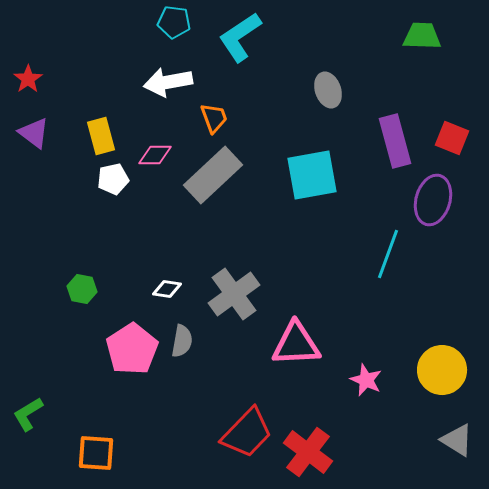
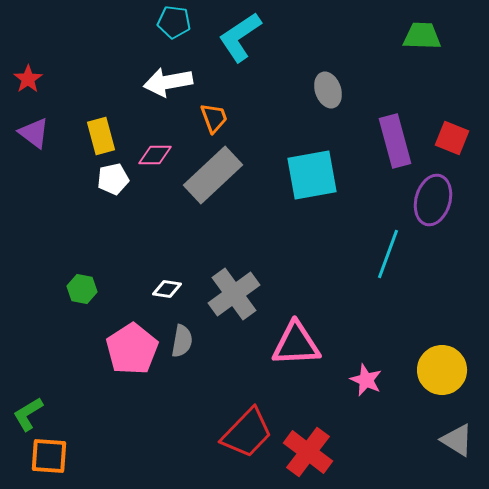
orange square: moved 47 px left, 3 px down
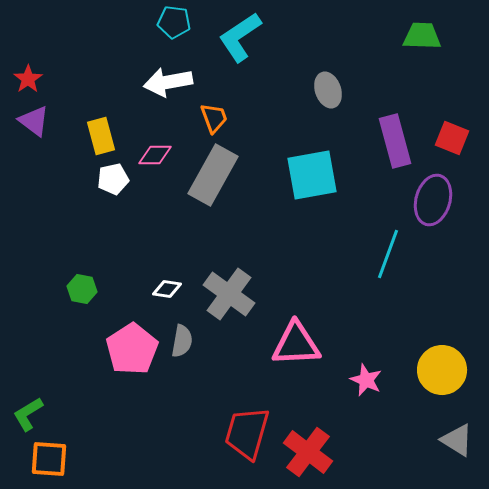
purple triangle: moved 12 px up
gray rectangle: rotated 18 degrees counterclockwise
gray cross: moved 5 px left; rotated 18 degrees counterclockwise
red trapezoid: rotated 152 degrees clockwise
orange square: moved 3 px down
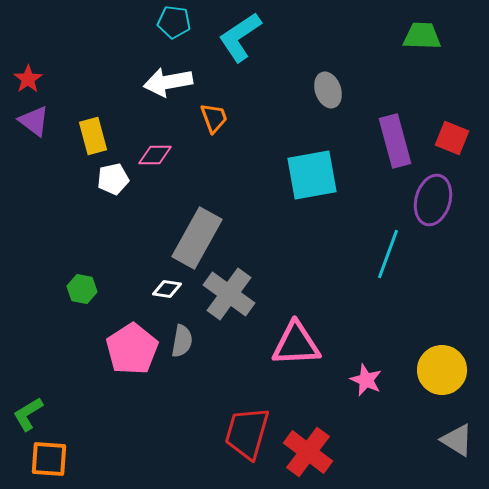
yellow rectangle: moved 8 px left
gray rectangle: moved 16 px left, 63 px down
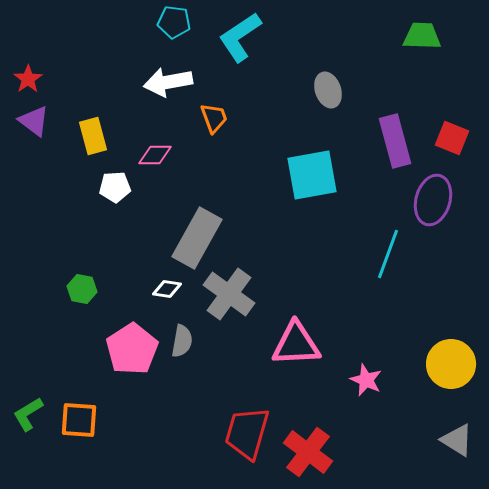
white pentagon: moved 2 px right, 8 px down; rotated 8 degrees clockwise
yellow circle: moved 9 px right, 6 px up
orange square: moved 30 px right, 39 px up
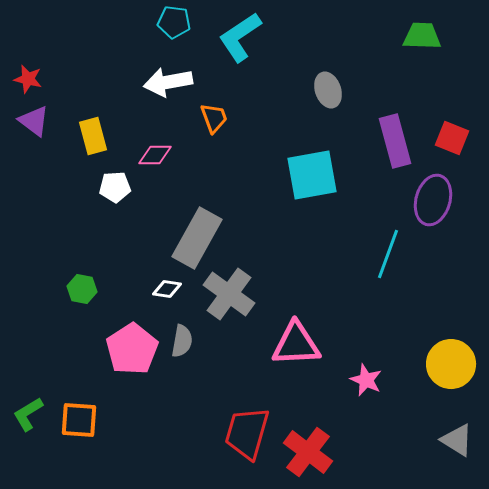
red star: rotated 24 degrees counterclockwise
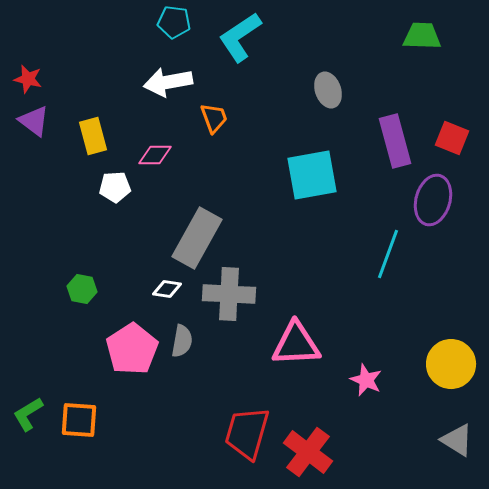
gray cross: rotated 33 degrees counterclockwise
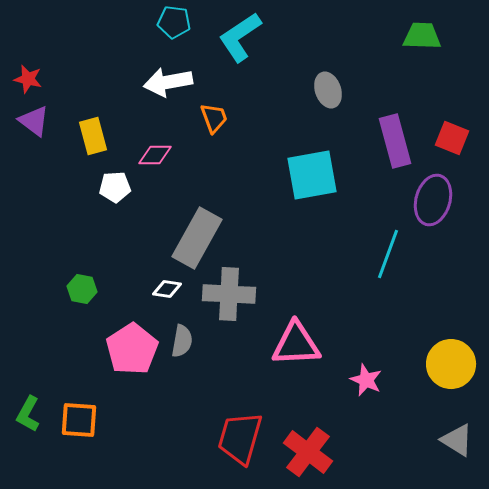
green L-shape: rotated 30 degrees counterclockwise
red trapezoid: moved 7 px left, 5 px down
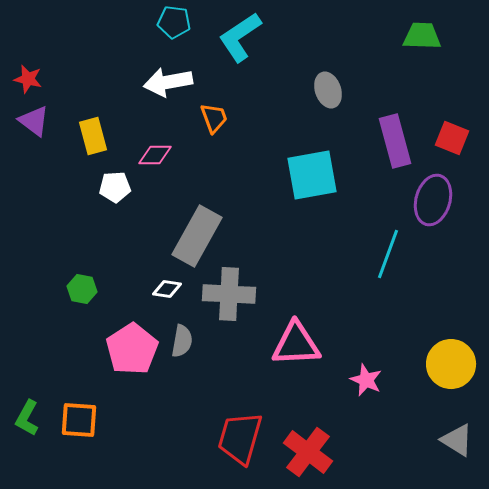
gray rectangle: moved 2 px up
green L-shape: moved 1 px left, 4 px down
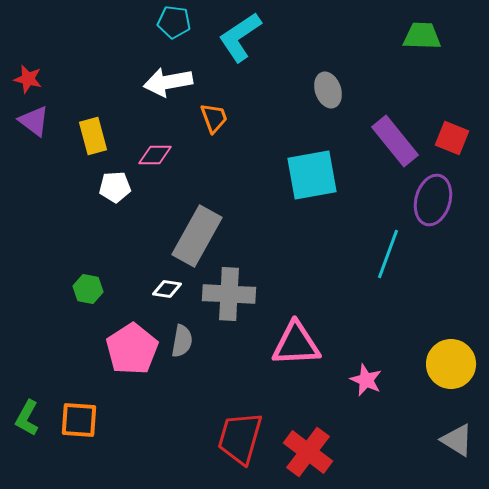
purple rectangle: rotated 24 degrees counterclockwise
green hexagon: moved 6 px right
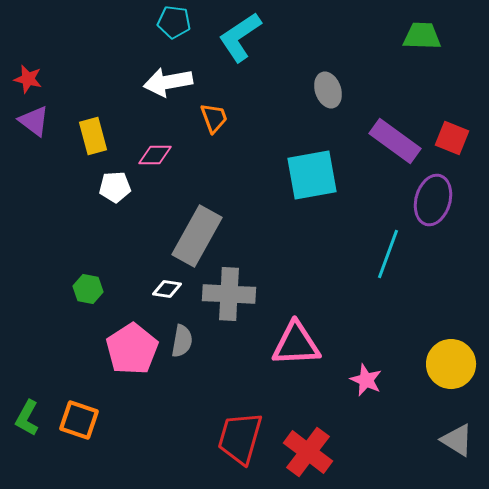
purple rectangle: rotated 15 degrees counterclockwise
orange square: rotated 15 degrees clockwise
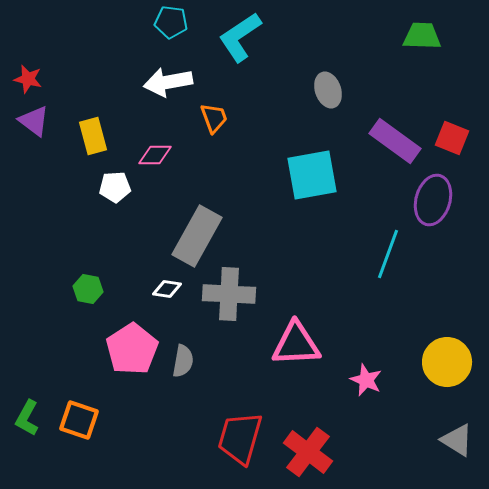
cyan pentagon: moved 3 px left
gray semicircle: moved 1 px right, 20 px down
yellow circle: moved 4 px left, 2 px up
